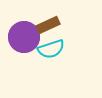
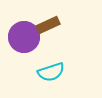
cyan semicircle: moved 23 px down
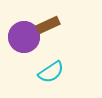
cyan semicircle: rotated 16 degrees counterclockwise
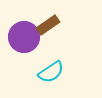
brown rectangle: rotated 10 degrees counterclockwise
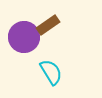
cyan semicircle: rotated 88 degrees counterclockwise
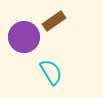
brown rectangle: moved 6 px right, 4 px up
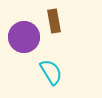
brown rectangle: rotated 65 degrees counterclockwise
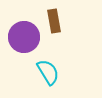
cyan semicircle: moved 3 px left
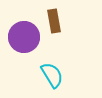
cyan semicircle: moved 4 px right, 3 px down
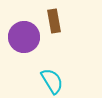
cyan semicircle: moved 6 px down
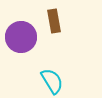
purple circle: moved 3 px left
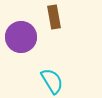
brown rectangle: moved 4 px up
